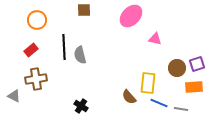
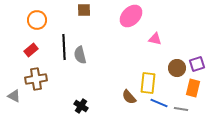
orange rectangle: moved 1 px left, 1 px down; rotated 72 degrees counterclockwise
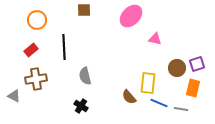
gray semicircle: moved 5 px right, 21 px down
